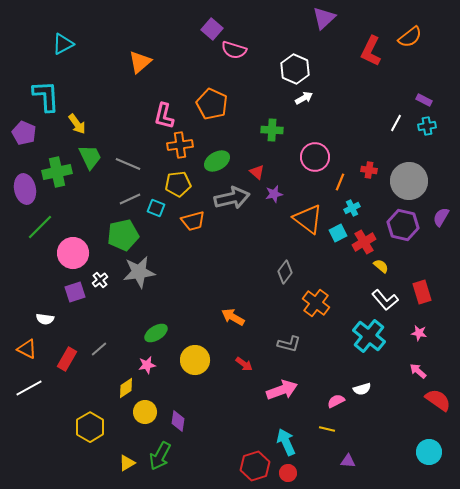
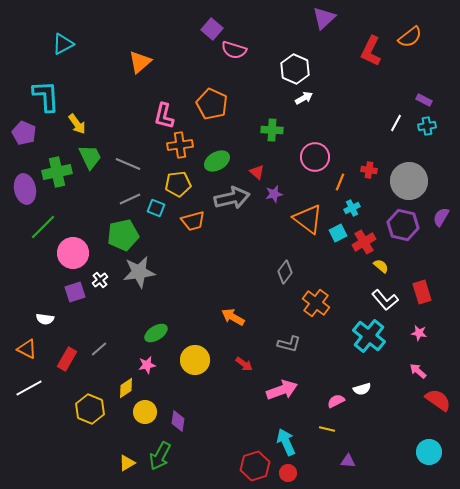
green line at (40, 227): moved 3 px right
yellow hexagon at (90, 427): moved 18 px up; rotated 8 degrees counterclockwise
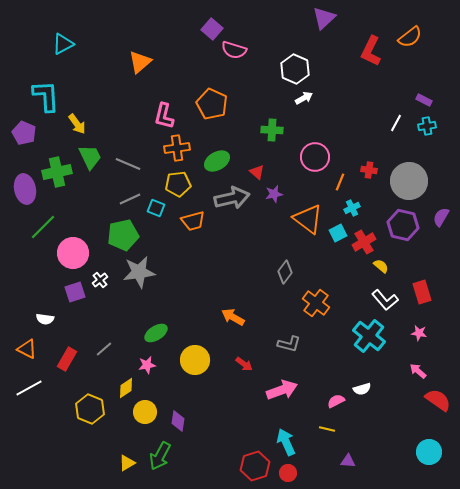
orange cross at (180, 145): moved 3 px left, 3 px down
gray line at (99, 349): moved 5 px right
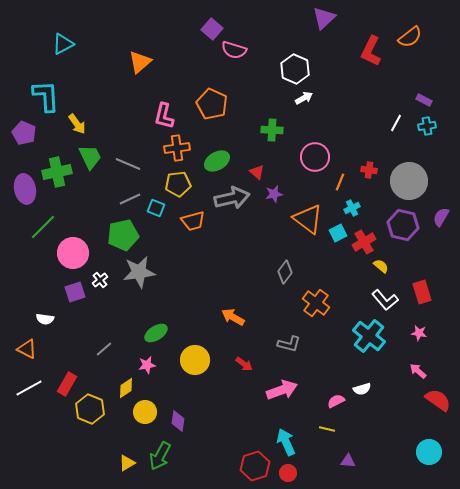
red rectangle at (67, 359): moved 25 px down
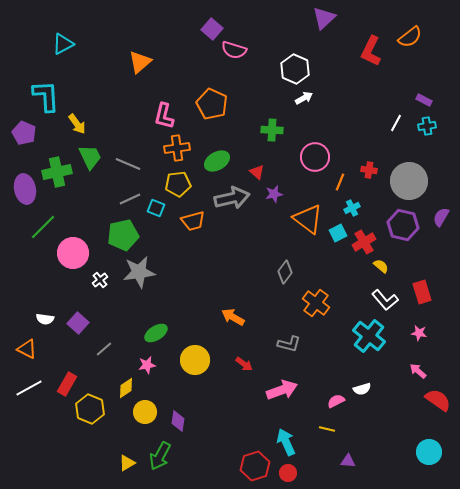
purple square at (75, 292): moved 3 px right, 31 px down; rotated 30 degrees counterclockwise
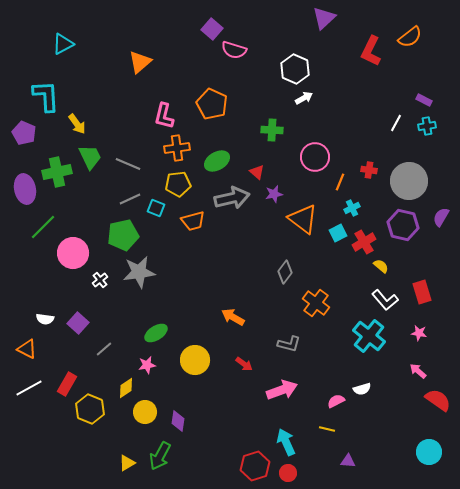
orange triangle at (308, 219): moved 5 px left
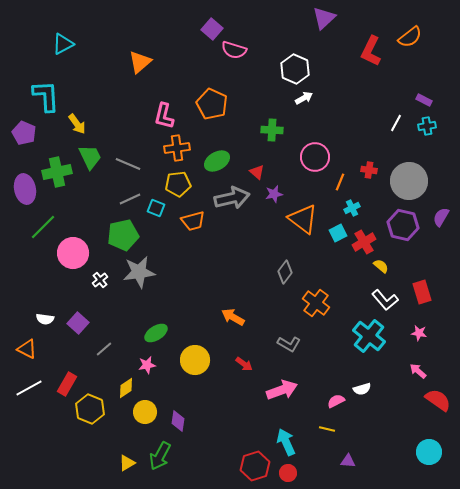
gray L-shape at (289, 344): rotated 15 degrees clockwise
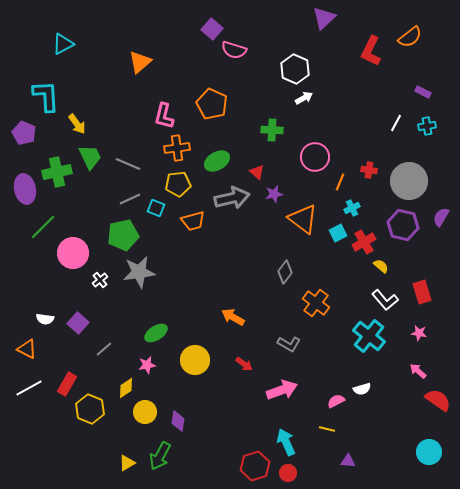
purple rectangle at (424, 100): moved 1 px left, 8 px up
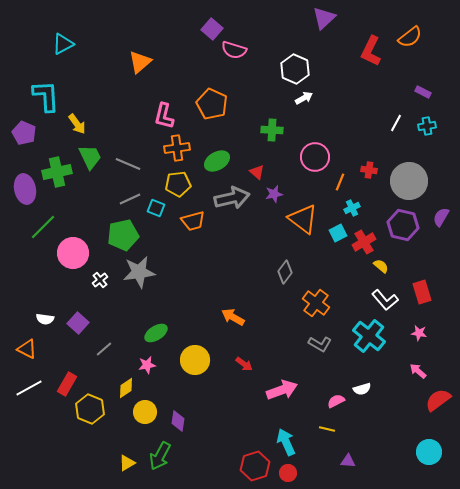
gray L-shape at (289, 344): moved 31 px right
red semicircle at (438, 400): rotated 72 degrees counterclockwise
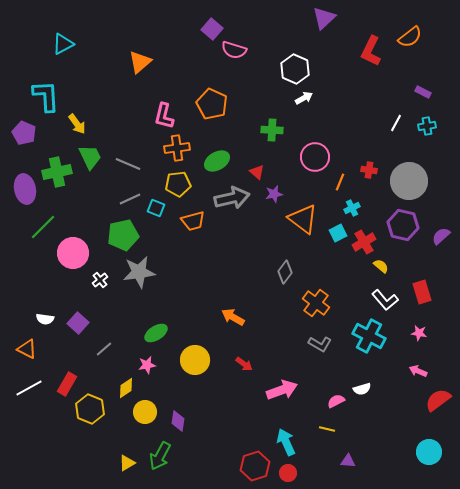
purple semicircle at (441, 217): moved 19 px down; rotated 18 degrees clockwise
cyan cross at (369, 336): rotated 12 degrees counterclockwise
pink arrow at (418, 371): rotated 18 degrees counterclockwise
